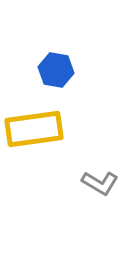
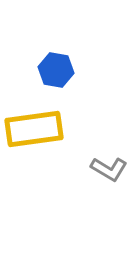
gray L-shape: moved 9 px right, 14 px up
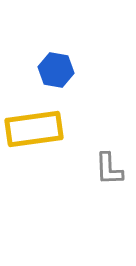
gray L-shape: rotated 57 degrees clockwise
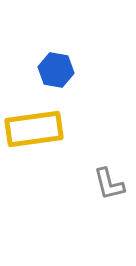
gray L-shape: moved 15 px down; rotated 12 degrees counterclockwise
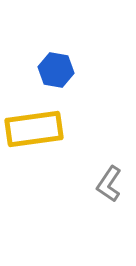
gray L-shape: rotated 48 degrees clockwise
